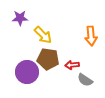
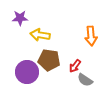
yellow arrow: moved 3 px left; rotated 144 degrees clockwise
brown pentagon: moved 1 px right, 1 px down
red arrow: moved 3 px right, 1 px down; rotated 48 degrees counterclockwise
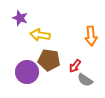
purple star: rotated 21 degrees clockwise
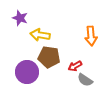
brown pentagon: moved 3 px up
red arrow: rotated 24 degrees clockwise
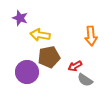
brown pentagon: rotated 20 degrees counterclockwise
